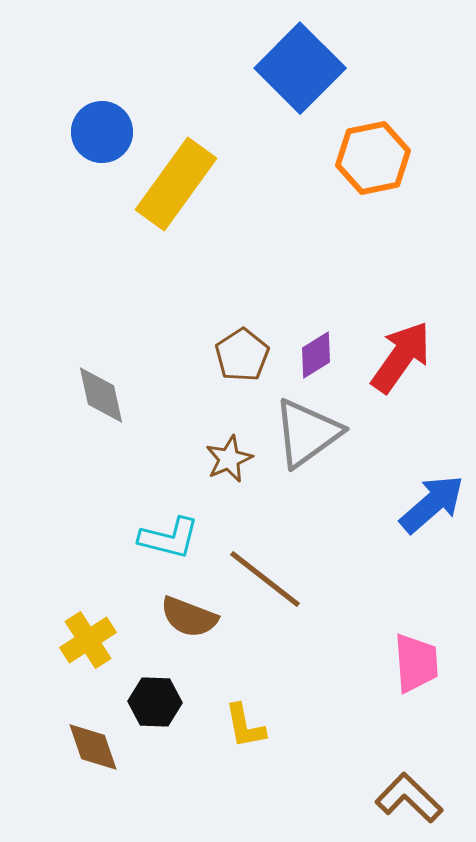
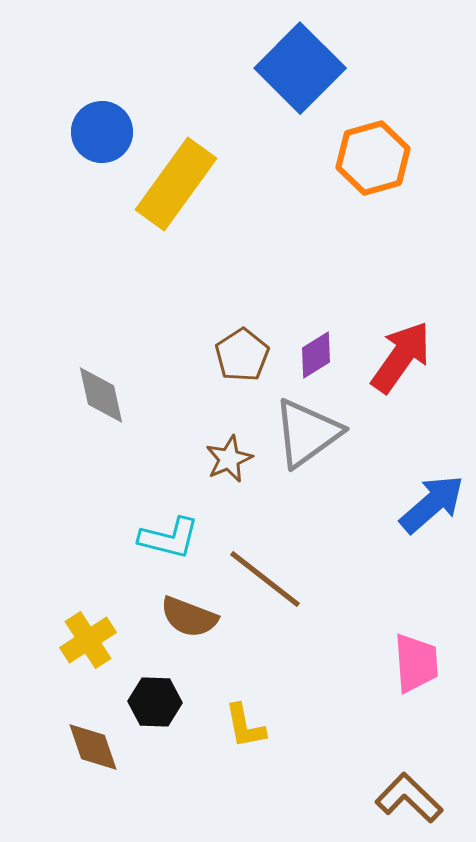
orange hexagon: rotated 4 degrees counterclockwise
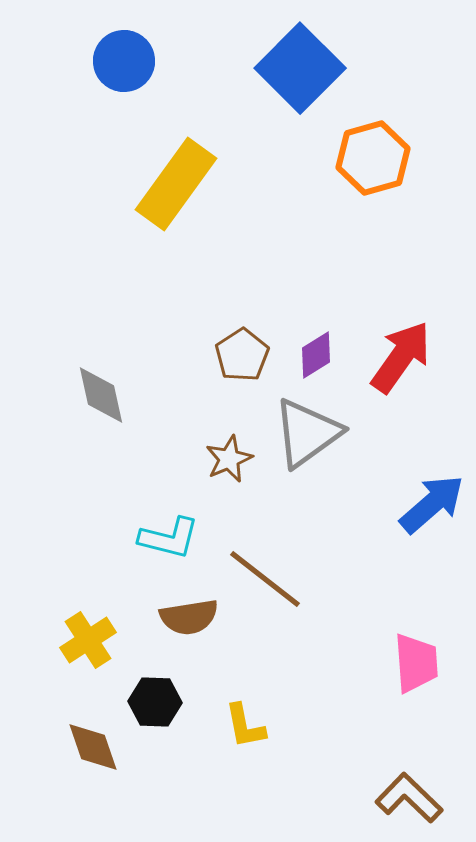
blue circle: moved 22 px right, 71 px up
brown semicircle: rotated 30 degrees counterclockwise
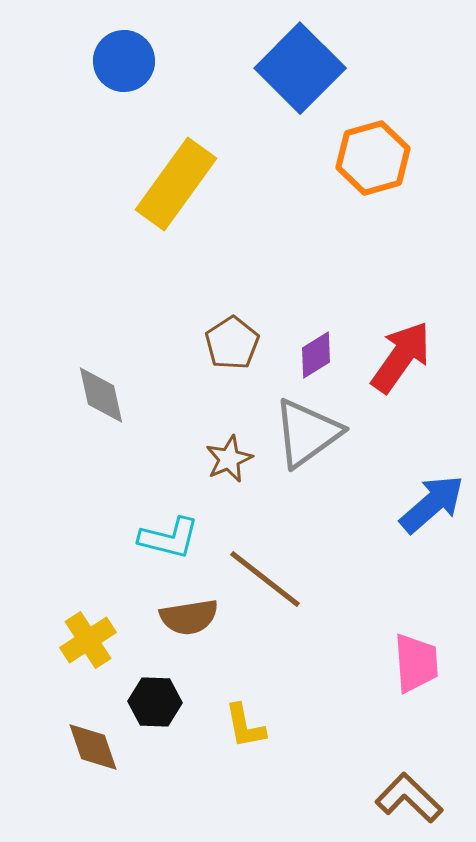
brown pentagon: moved 10 px left, 12 px up
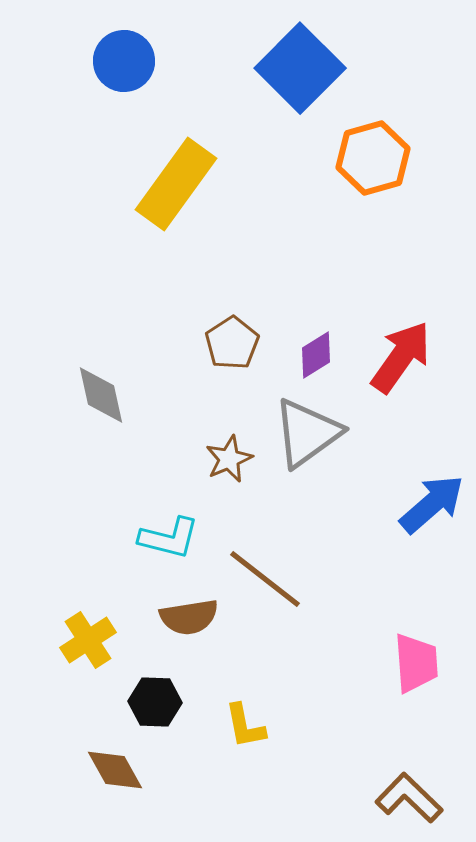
brown diamond: moved 22 px right, 23 px down; rotated 10 degrees counterclockwise
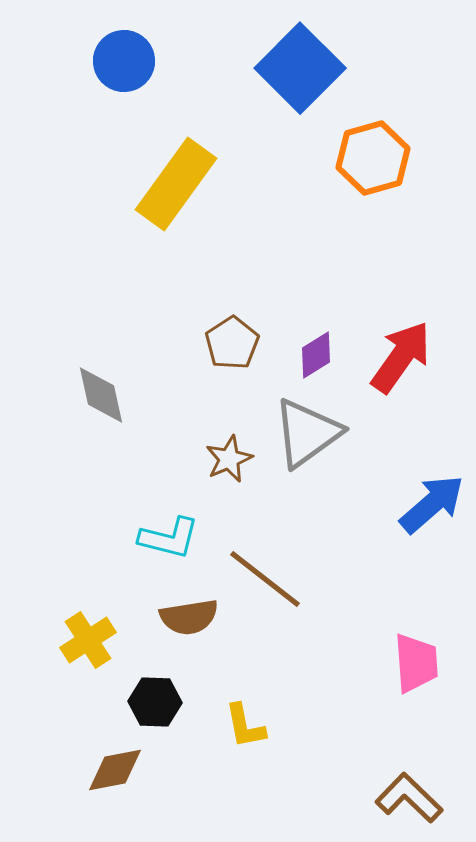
brown diamond: rotated 72 degrees counterclockwise
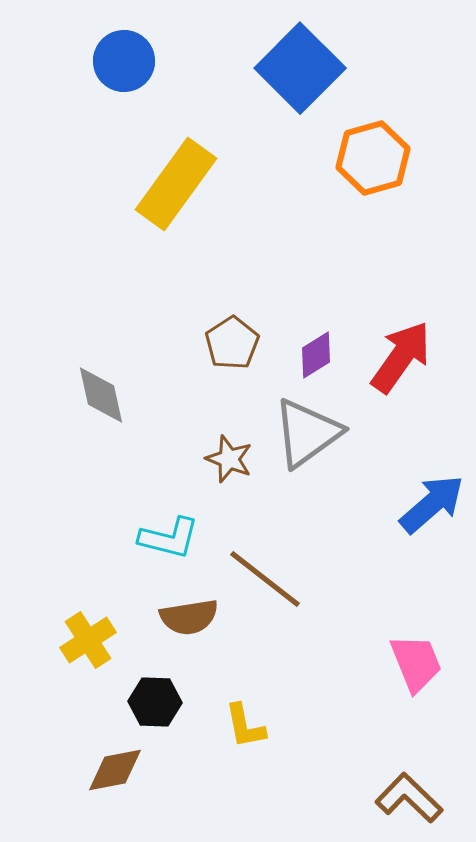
brown star: rotated 27 degrees counterclockwise
pink trapezoid: rotated 18 degrees counterclockwise
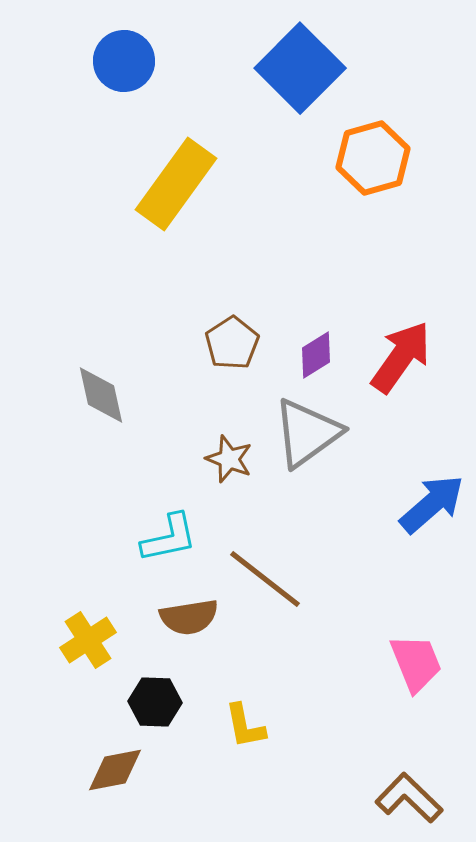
cyan L-shape: rotated 26 degrees counterclockwise
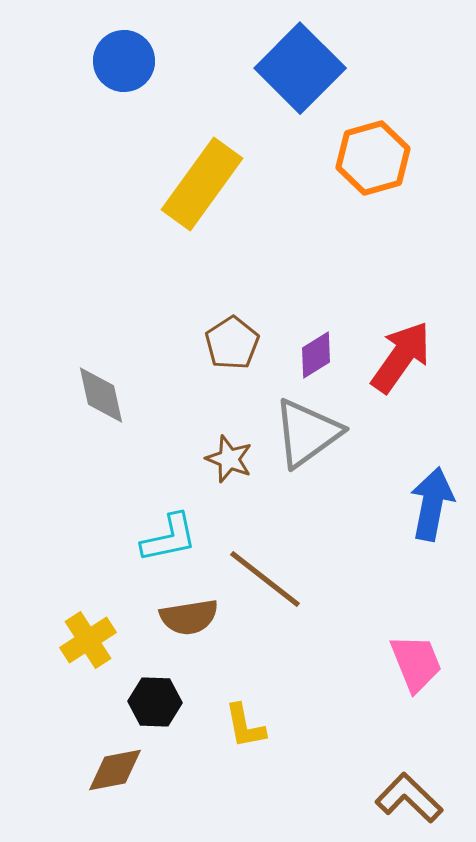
yellow rectangle: moved 26 px right
blue arrow: rotated 38 degrees counterclockwise
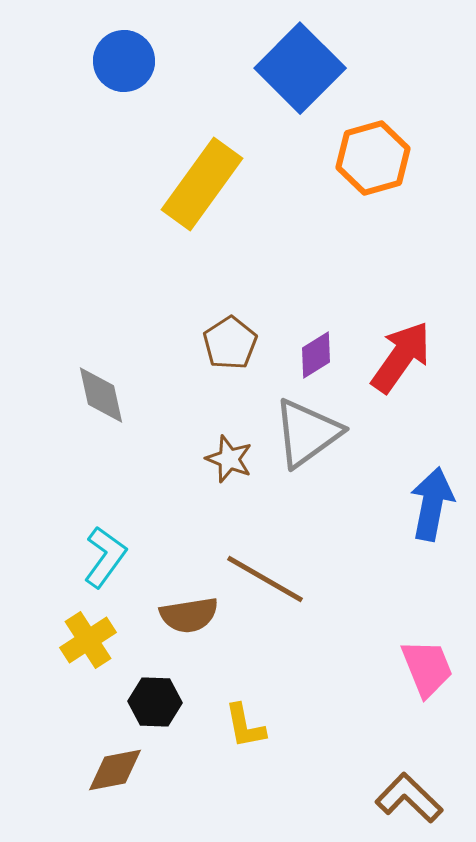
brown pentagon: moved 2 px left
cyan L-shape: moved 64 px left, 19 px down; rotated 42 degrees counterclockwise
brown line: rotated 8 degrees counterclockwise
brown semicircle: moved 2 px up
pink trapezoid: moved 11 px right, 5 px down
